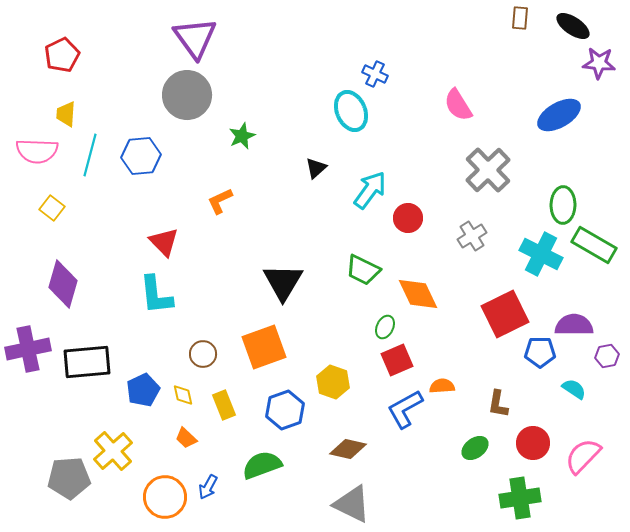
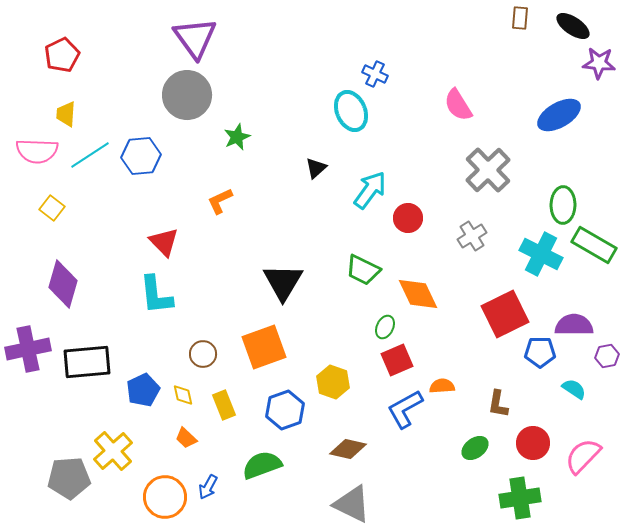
green star at (242, 136): moved 5 px left, 1 px down
cyan line at (90, 155): rotated 42 degrees clockwise
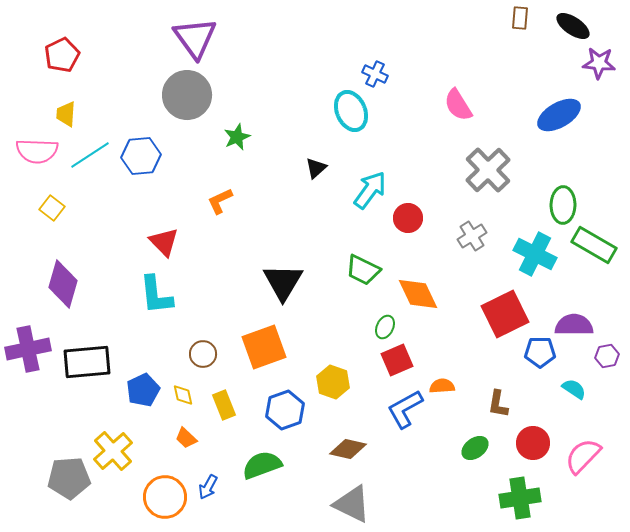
cyan cross at (541, 254): moved 6 px left
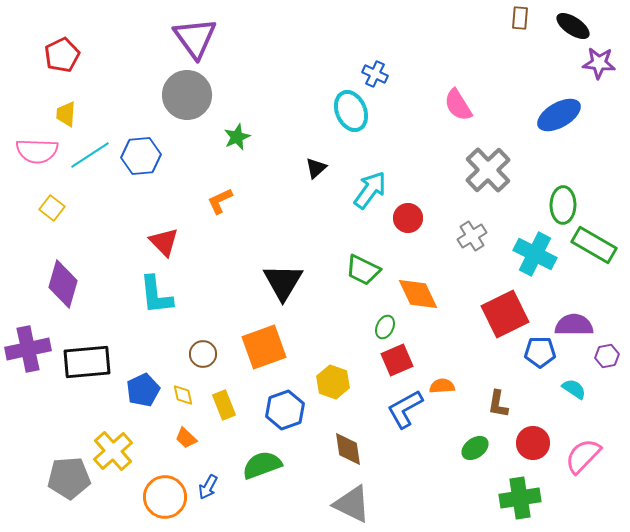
brown diamond at (348, 449): rotated 69 degrees clockwise
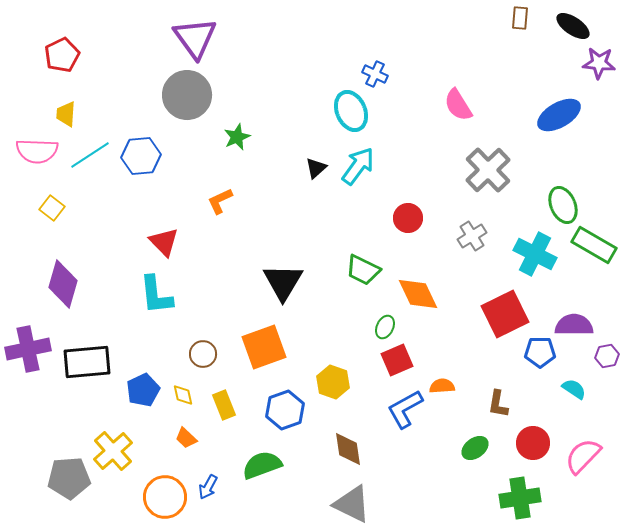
cyan arrow at (370, 190): moved 12 px left, 24 px up
green ellipse at (563, 205): rotated 24 degrees counterclockwise
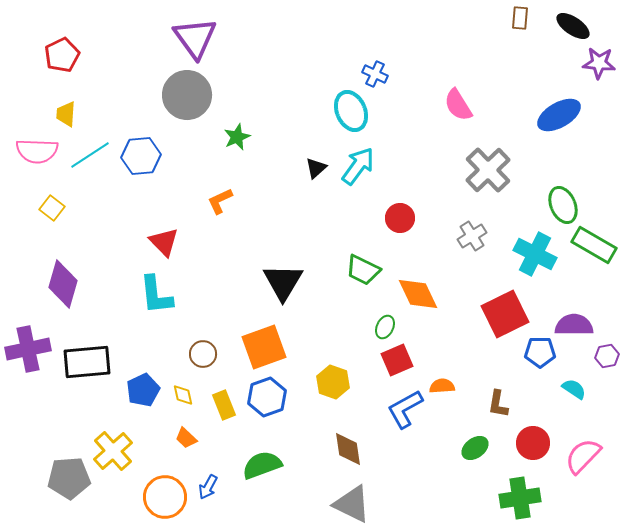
red circle at (408, 218): moved 8 px left
blue hexagon at (285, 410): moved 18 px left, 13 px up
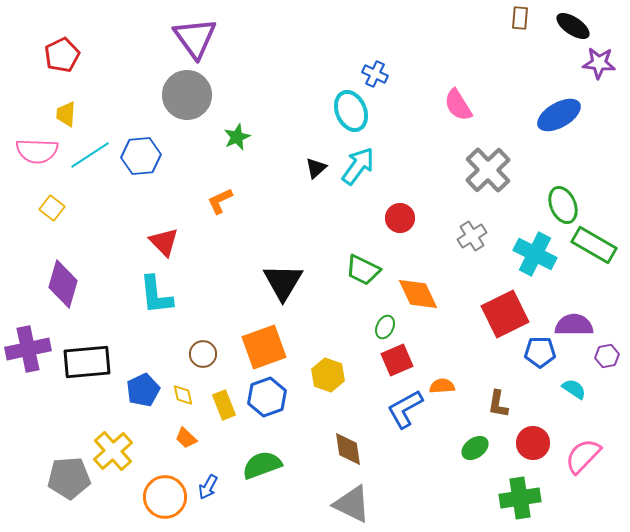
yellow hexagon at (333, 382): moved 5 px left, 7 px up
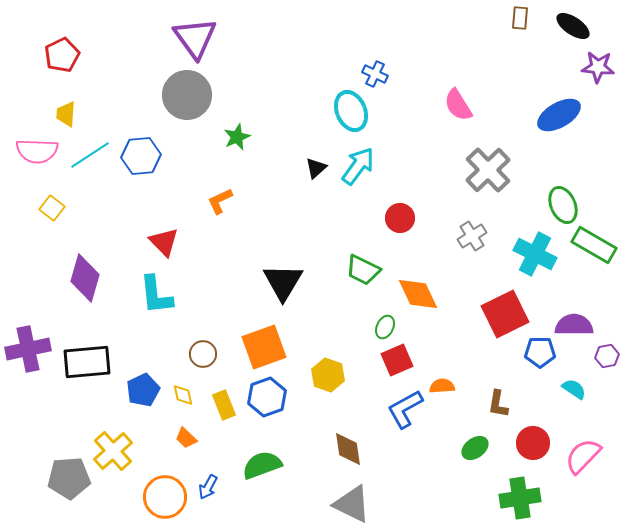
purple star at (599, 63): moved 1 px left, 4 px down
purple diamond at (63, 284): moved 22 px right, 6 px up
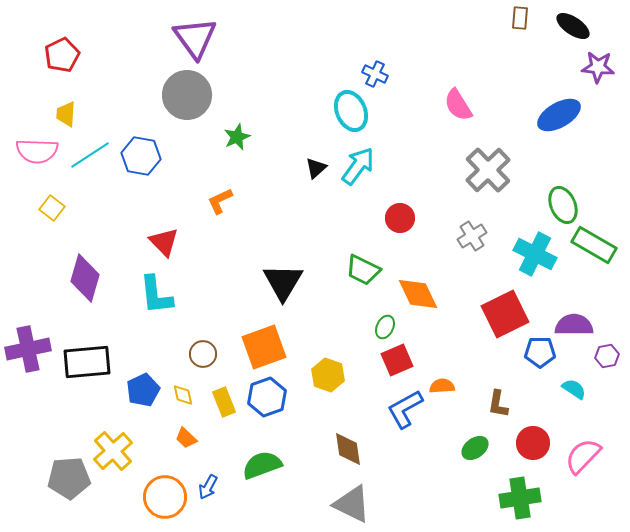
blue hexagon at (141, 156): rotated 15 degrees clockwise
yellow rectangle at (224, 405): moved 3 px up
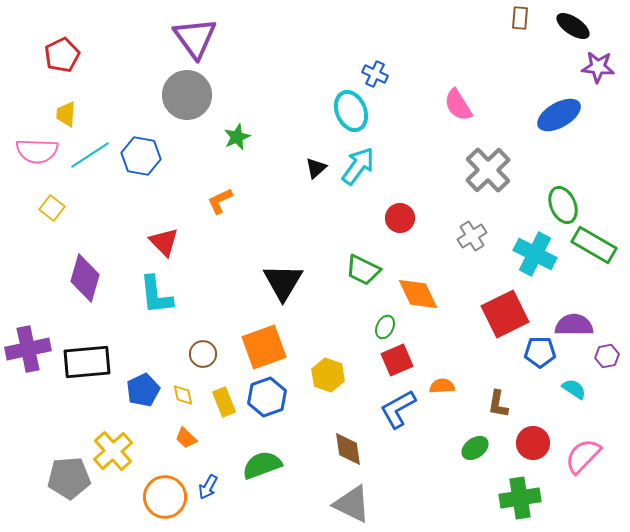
blue L-shape at (405, 409): moved 7 px left
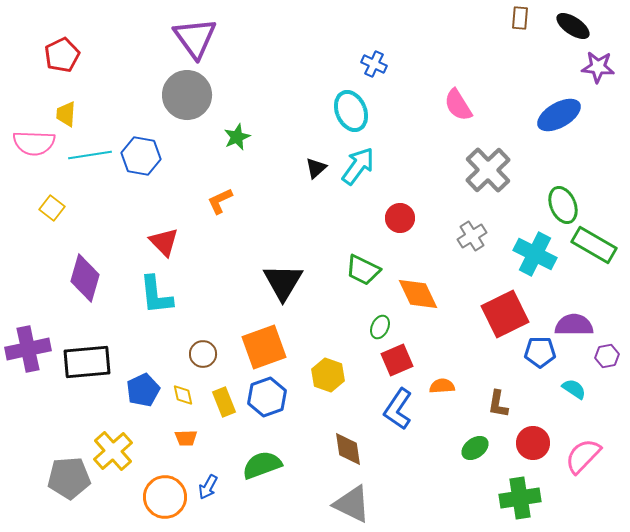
blue cross at (375, 74): moved 1 px left, 10 px up
pink semicircle at (37, 151): moved 3 px left, 8 px up
cyan line at (90, 155): rotated 24 degrees clockwise
green ellipse at (385, 327): moved 5 px left
blue L-shape at (398, 409): rotated 27 degrees counterclockwise
orange trapezoid at (186, 438): rotated 45 degrees counterclockwise
